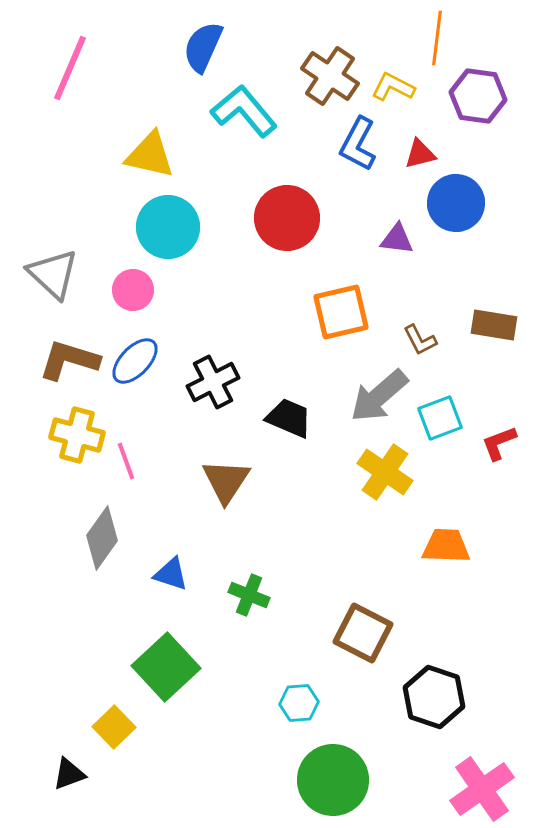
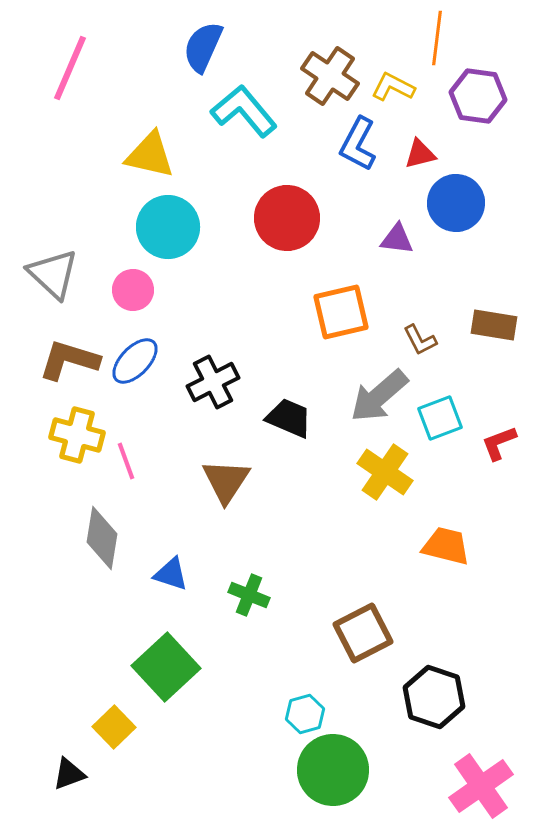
gray diamond at (102, 538): rotated 26 degrees counterclockwise
orange trapezoid at (446, 546): rotated 12 degrees clockwise
brown square at (363, 633): rotated 36 degrees clockwise
cyan hexagon at (299, 703): moved 6 px right, 11 px down; rotated 12 degrees counterclockwise
green circle at (333, 780): moved 10 px up
pink cross at (482, 789): moved 1 px left, 3 px up
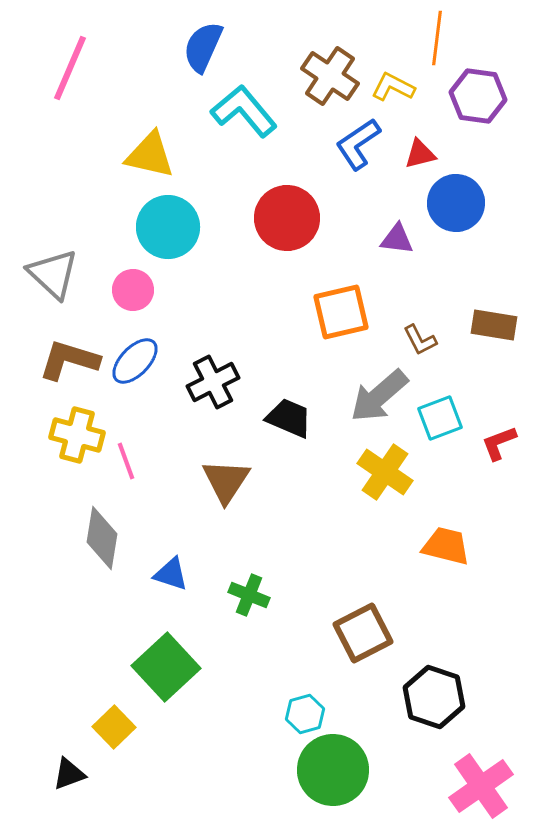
blue L-shape at (358, 144): rotated 28 degrees clockwise
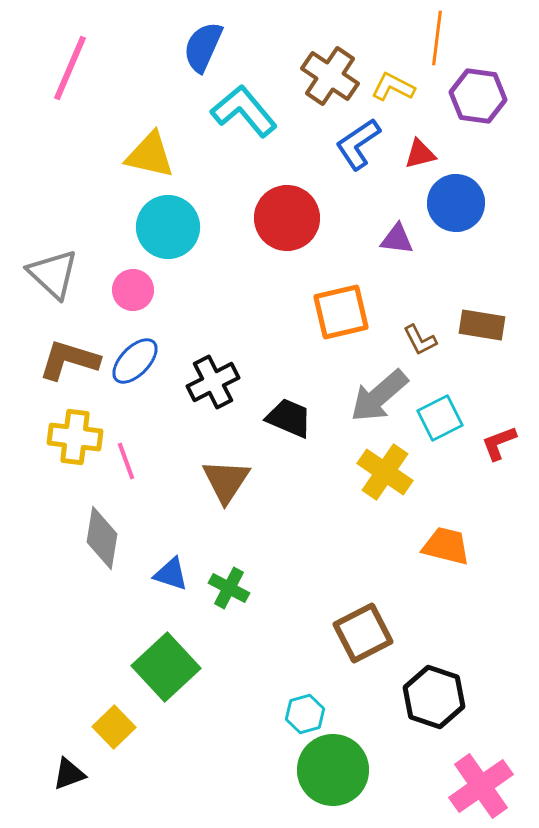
brown rectangle at (494, 325): moved 12 px left
cyan square at (440, 418): rotated 6 degrees counterclockwise
yellow cross at (77, 435): moved 2 px left, 2 px down; rotated 8 degrees counterclockwise
green cross at (249, 595): moved 20 px left, 7 px up; rotated 6 degrees clockwise
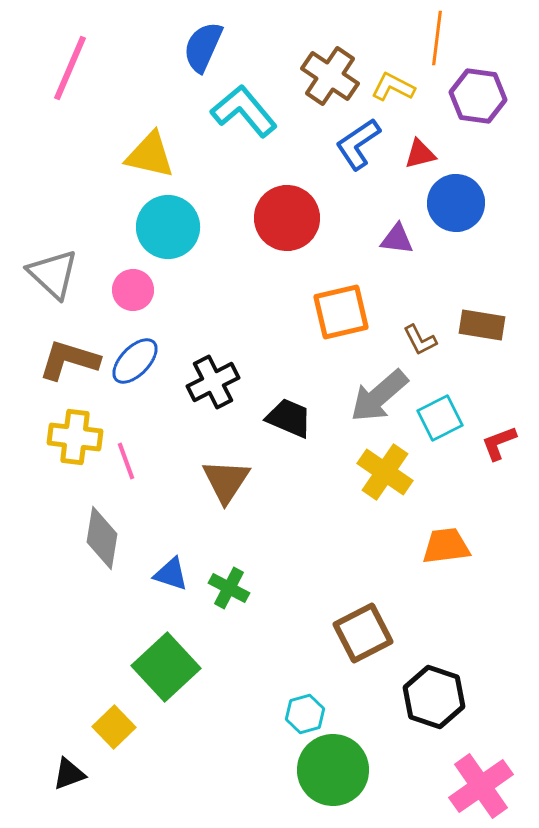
orange trapezoid at (446, 546): rotated 21 degrees counterclockwise
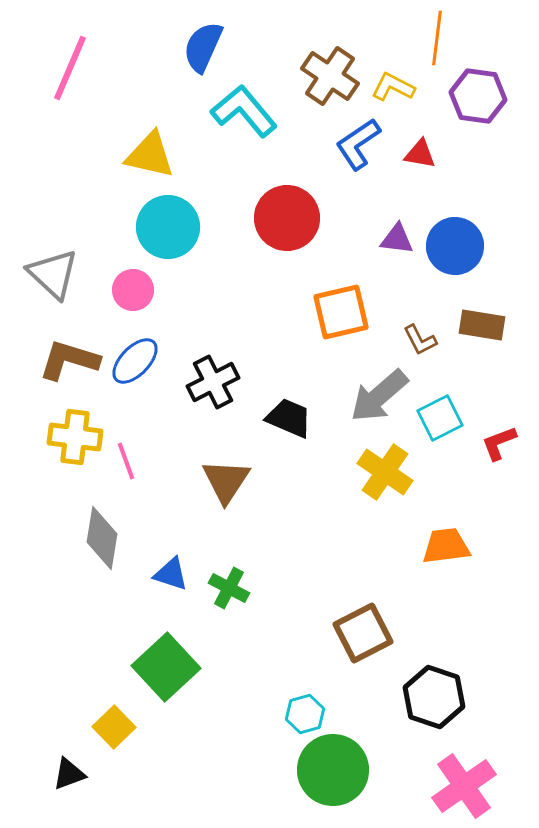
red triangle at (420, 154): rotated 24 degrees clockwise
blue circle at (456, 203): moved 1 px left, 43 px down
pink cross at (481, 786): moved 17 px left
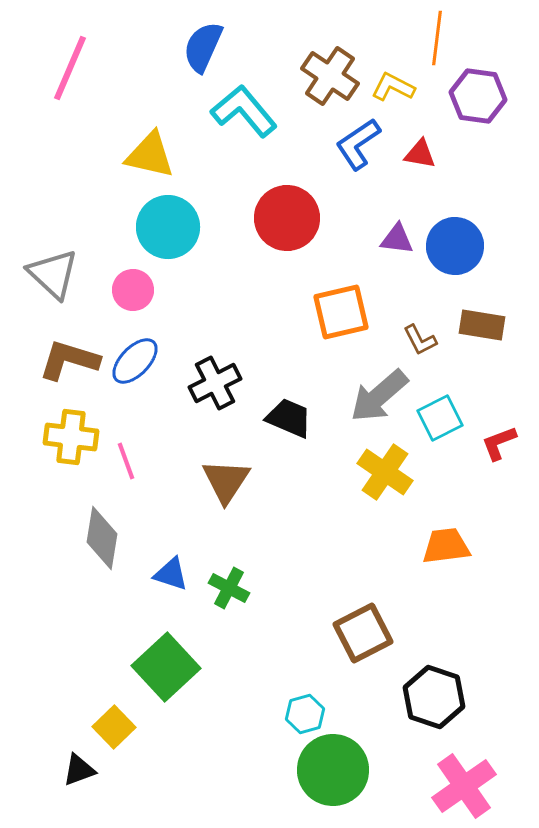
black cross at (213, 382): moved 2 px right, 1 px down
yellow cross at (75, 437): moved 4 px left
black triangle at (69, 774): moved 10 px right, 4 px up
